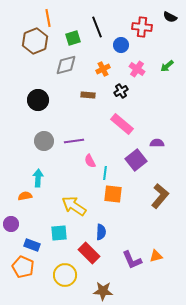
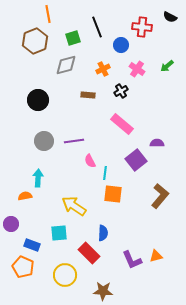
orange line: moved 4 px up
blue semicircle: moved 2 px right, 1 px down
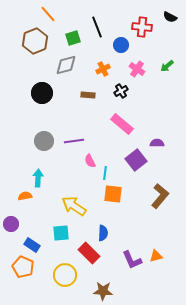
orange line: rotated 30 degrees counterclockwise
black circle: moved 4 px right, 7 px up
cyan square: moved 2 px right
blue rectangle: rotated 14 degrees clockwise
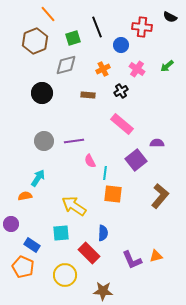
cyan arrow: rotated 30 degrees clockwise
